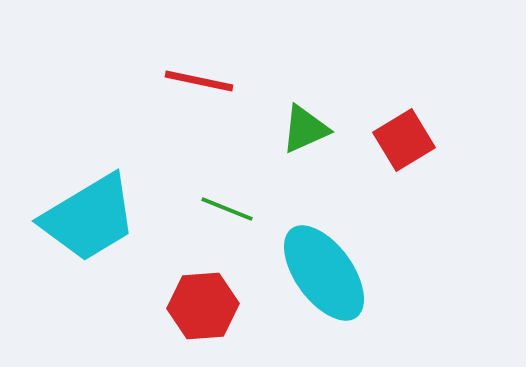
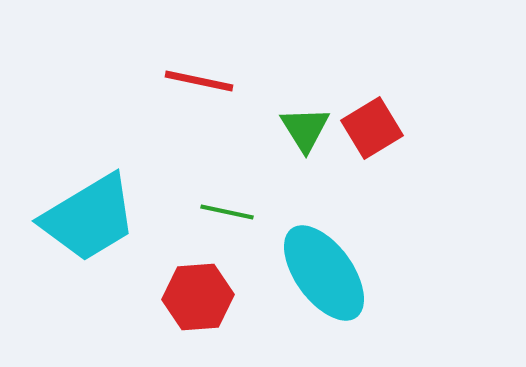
green triangle: rotated 38 degrees counterclockwise
red square: moved 32 px left, 12 px up
green line: moved 3 px down; rotated 10 degrees counterclockwise
red hexagon: moved 5 px left, 9 px up
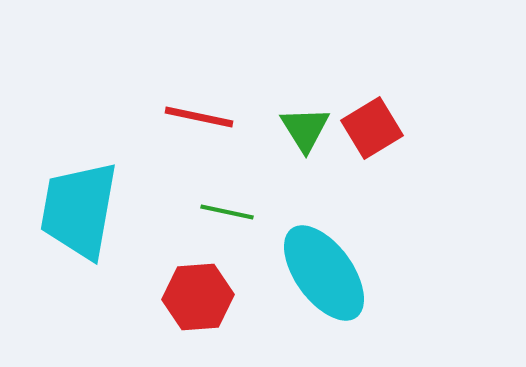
red line: moved 36 px down
cyan trapezoid: moved 10 px left, 8 px up; rotated 131 degrees clockwise
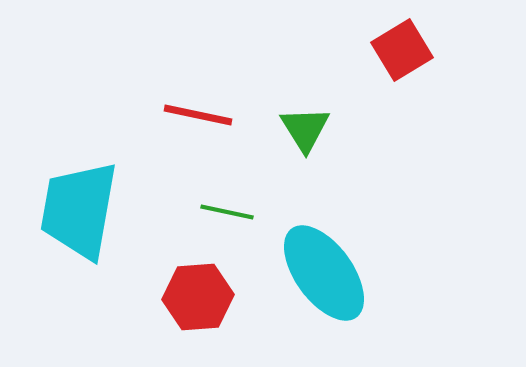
red line: moved 1 px left, 2 px up
red square: moved 30 px right, 78 px up
